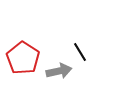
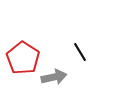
gray arrow: moved 5 px left, 6 px down
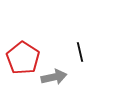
black line: rotated 18 degrees clockwise
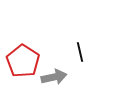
red pentagon: moved 3 px down
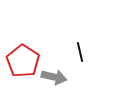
gray arrow: rotated 25 degrees clockwise
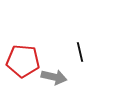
red pentagon: rotated 28 degrees counterclockwise
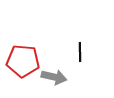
black line: rotated 12 degrees clockwise
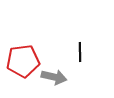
red pentagon: rotated 12 degrees counterclockwise
